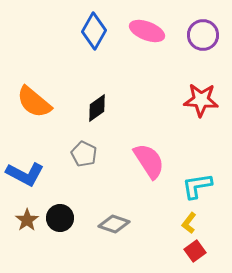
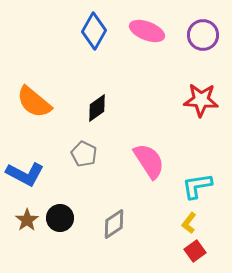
gray diamond: rotated 52 degrees counterclockwise
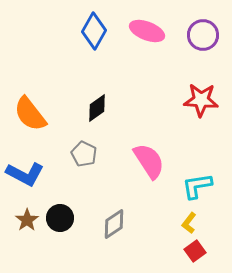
orange semicircle: moved 4 px left, 12 px down; rotated 12 degrees clockwise
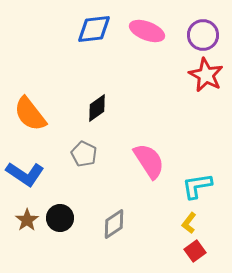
blue diamond: moved 2 px up; rotated 54 degrees clockwise
red star: moved 5 px right, 25 px up; rotated 24 degrees clockwise
blue L-shape: rotated 6 degrees clockwise
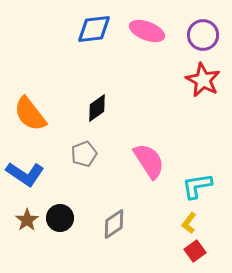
red star: moved 3 px left, 5 px down
gray pentagon: rotated 25 degrees clockwise
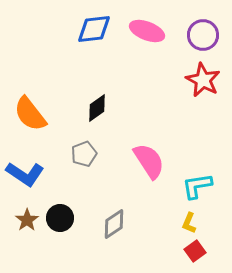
yellow L-shape: rotated 15 degrees counterclockwise
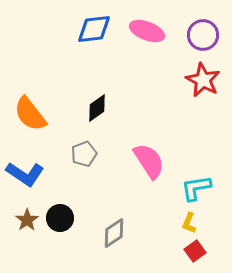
cyan L-shape: moved 1 px left, 2 px down
gray diamond: moved 9 px down
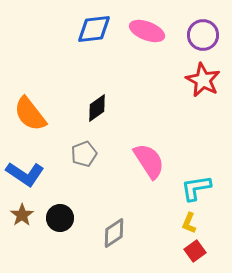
brown star: moved 5 px left, 5 px up
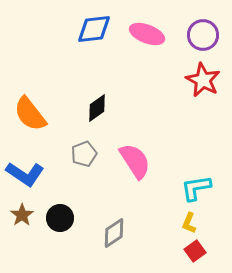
pink ellipse: moved 3 px down
pink semicircle: moved 14 px left
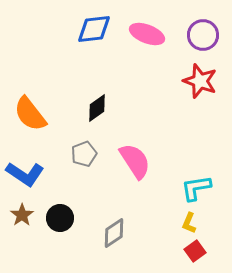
red star: moved 3 px left, 1 px down; rotated 8 degrees counterclockwise
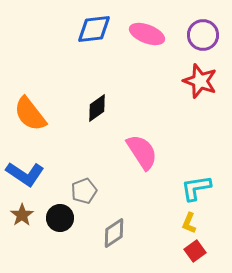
gray pentagon: moved 37 px down
pink semicircle: moved 7 px right, 9 px up
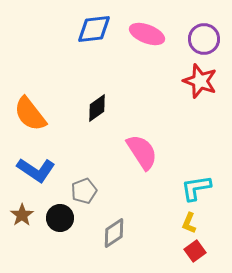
purple circle: moved 1 px right, 4 px down
blue L-shape: moved 11 px right, 4 px up
